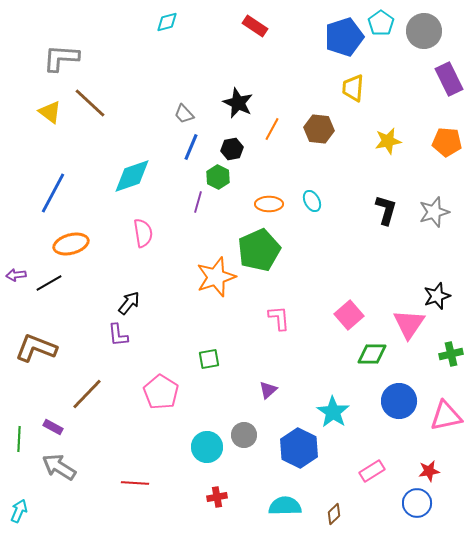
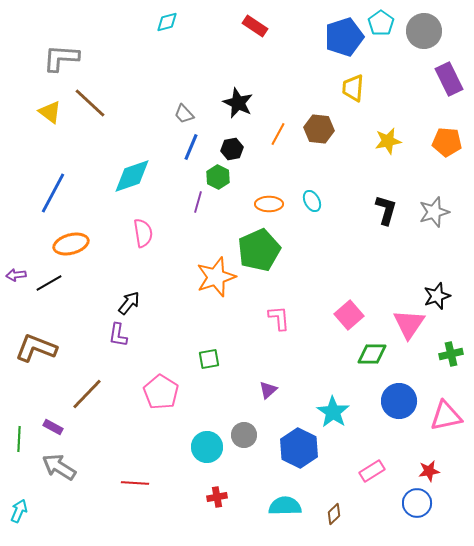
orange line at (272, 129): moved 6 px right, 5 px down
purple L-shape at (118, 335): rotated 15 degrees clockwise
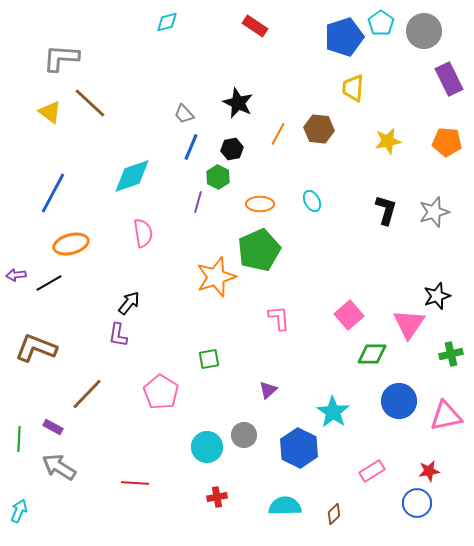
orange ellipse at (269, 204): moved 9 px left
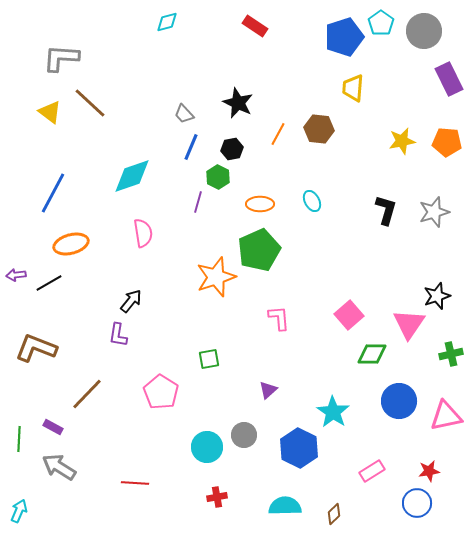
yellow star at (388, 141): moved 14 px right
black arrow at (129, 303): moved 2 px right, 2 px up
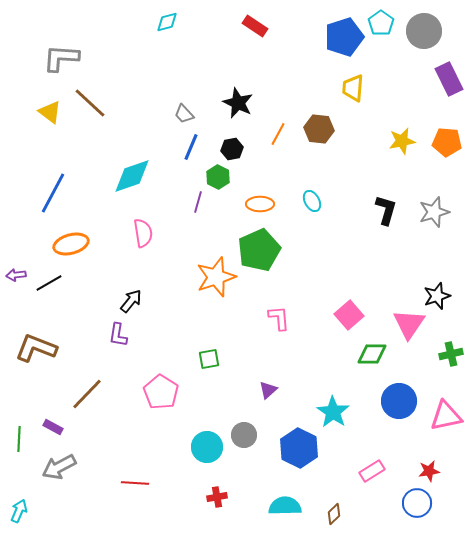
gray arrow at (59, 467): rotated 60 degrees counterclockwise
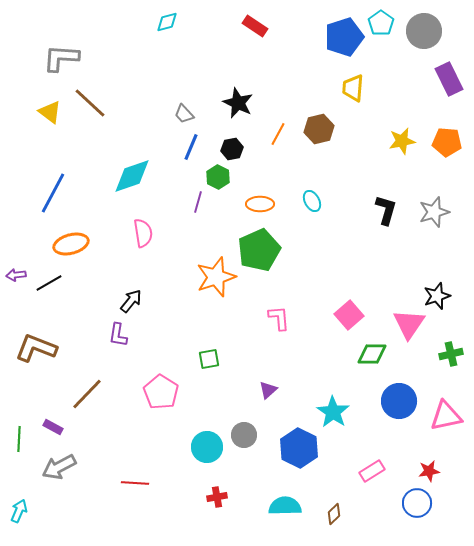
brown hexagon at (319, 129): rotated 20 degrees counterclockwise
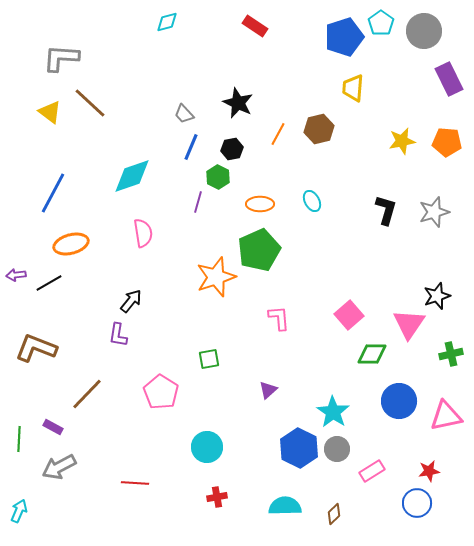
gray circle at (244, 435): moved 93 px right, 14 px down
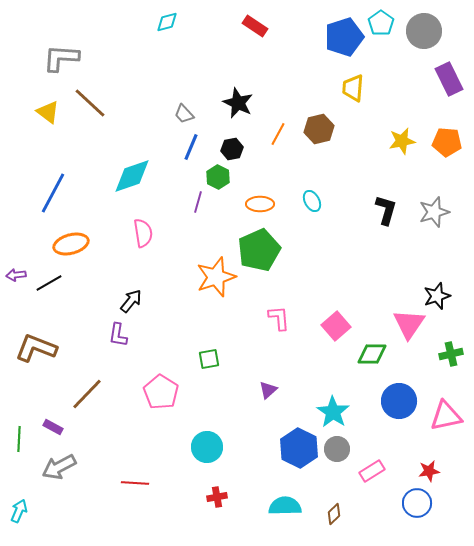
yellow triangle at (50, 112): moved 2 px left
pink square at (349, 315): moved 13 px left, 11 px down
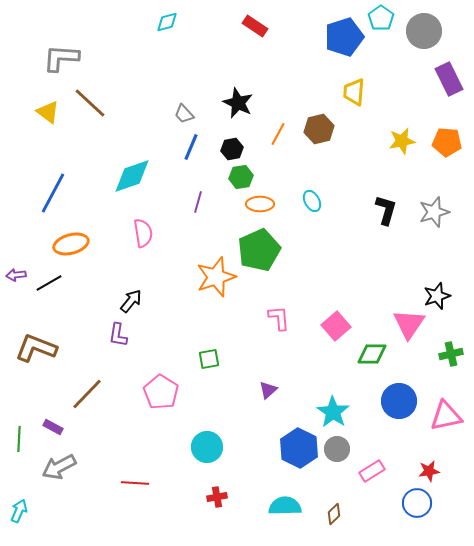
cyan pentagon at (381, 23): moved 5 px up
yellow trapezoid at (353, 88): moved 1 px right, 4 px down
green hexagon at (218, 177): moved 23 px right; rotated 25 degrees clockwise
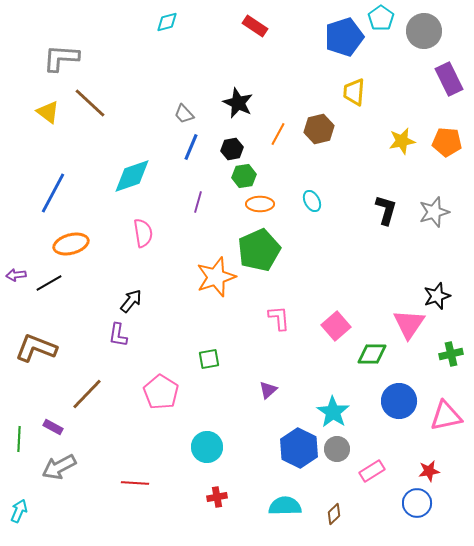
green hexagon at (241, 177): moved 3 px right, 1 px up
